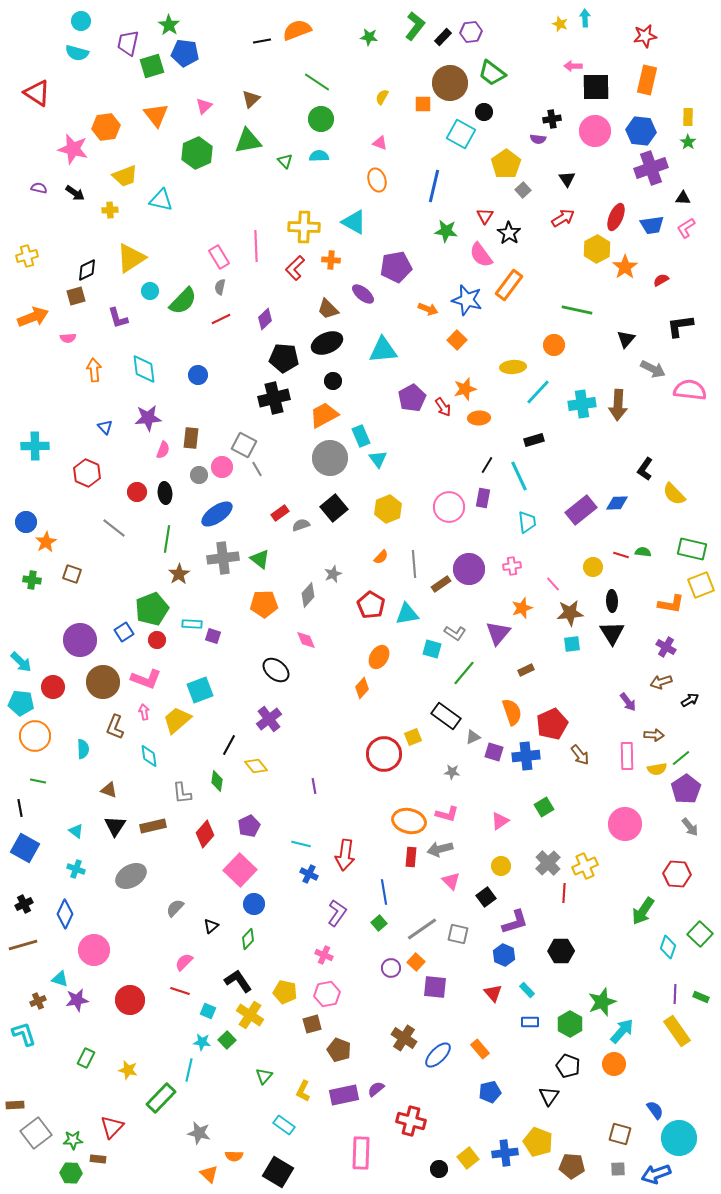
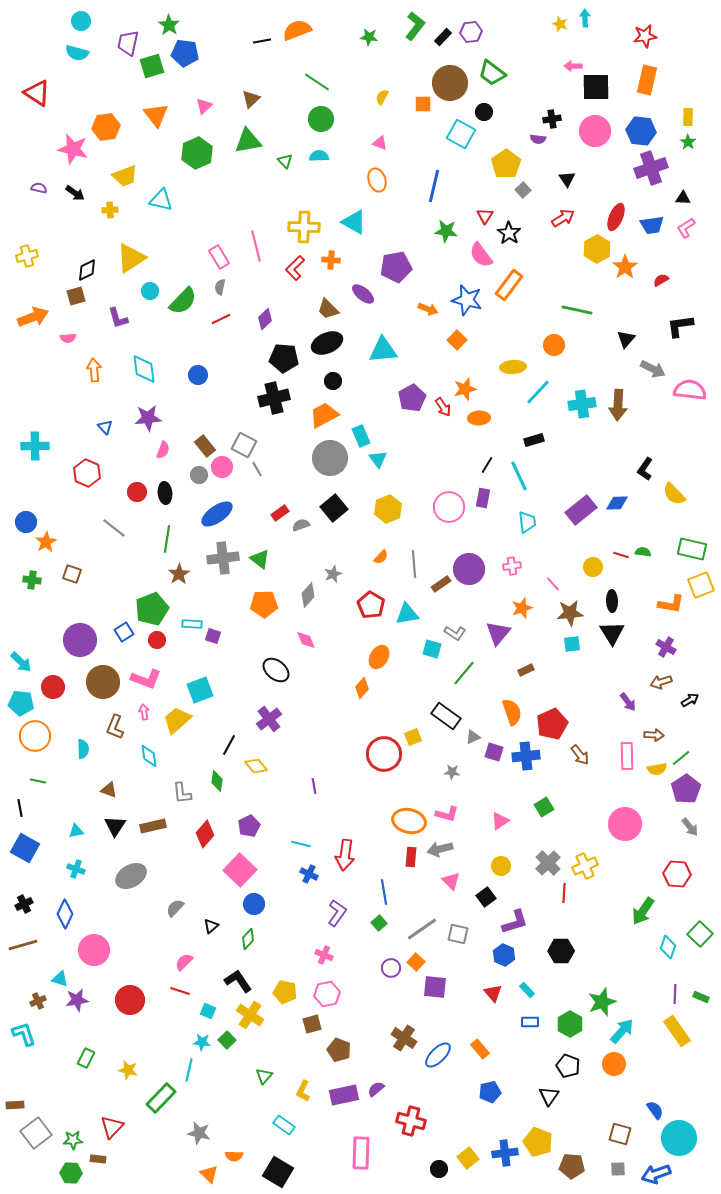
pink line at (256, 246): rotated 12 degrees counterclockwise
brown rectangle at (191, 438): moved 14 px right, 8 px down; rotated 45 degrees counterclockwise
cyan triangle at (76, 831): rotated 49 degrees counterclockwise
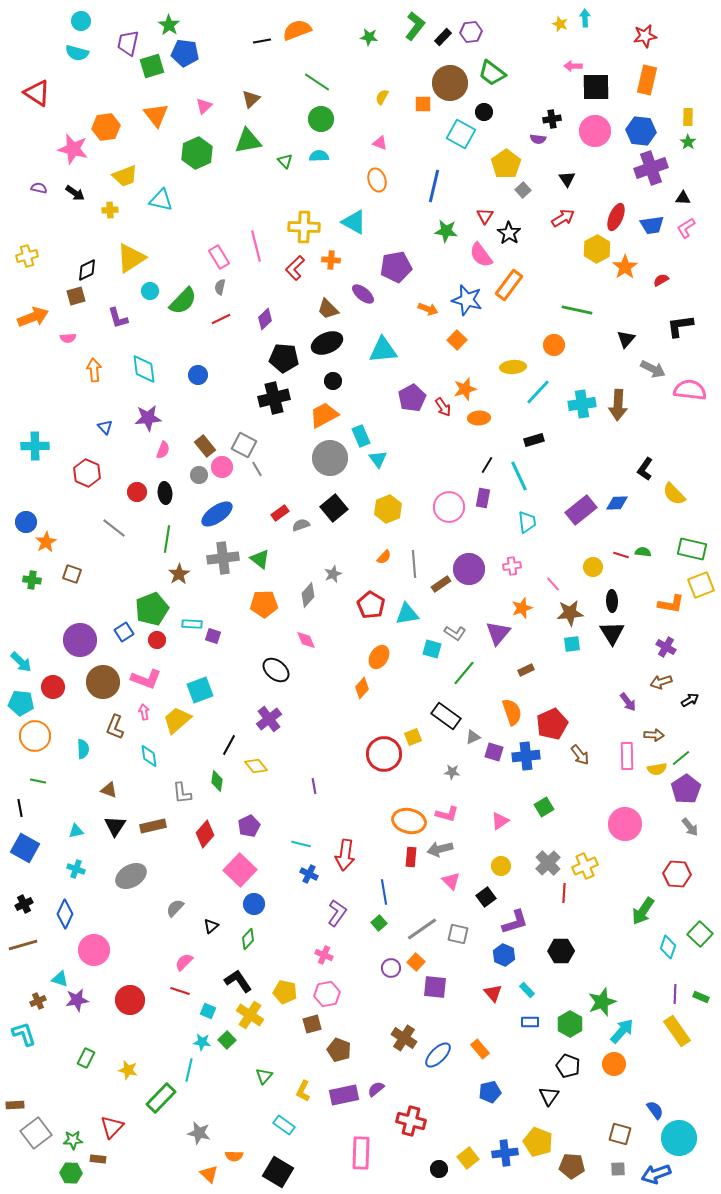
orange semicircle at (381, 557): moved 3 px right
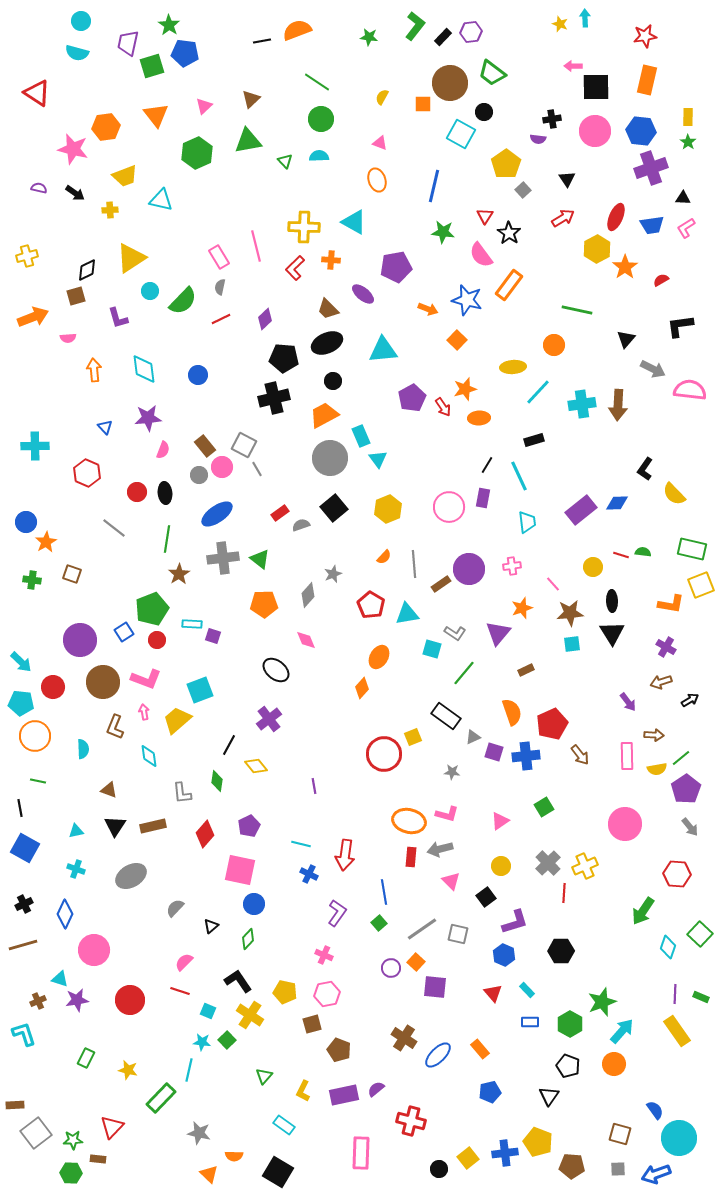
green star at (446, 231): moved 3 px left, 1 px down
pink square at (240, 870): rotated 32 degrees counterclockwise
